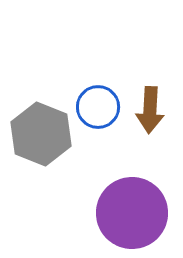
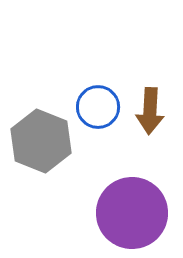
brown arrow: moved 1 px down
gray hexagon: moved 7 px down
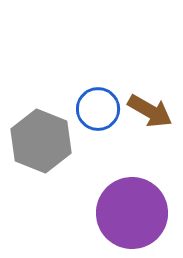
blue circle: moved 2 px down
brown arrow: rotated 63 degrees counterclockwise
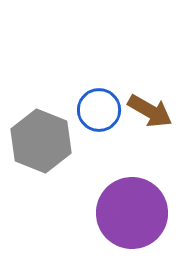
blue circle: moved 1 px right, 1 px down
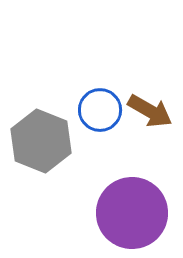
blue circle: moved 1 px right
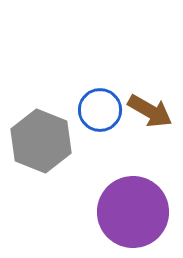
purple circle: moved 1 px right, 1 px up
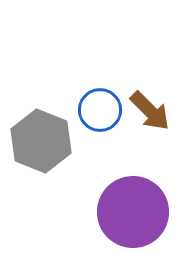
brown arrow: rotated 15 degrees clockwise
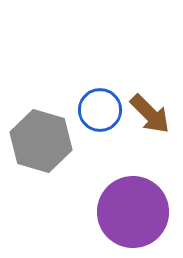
brown arrow: moved 3 px down
gray hexagon: rotated 6 degrees counterclockwise
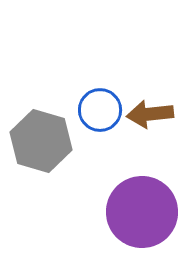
brown arrow: rotated 129 degrees clockwise
purple circle: moved 9 px right
